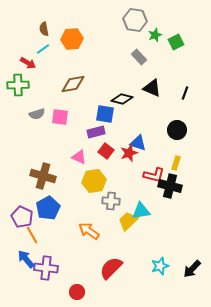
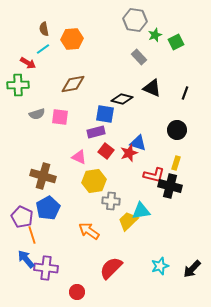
orange line: rotated 12 degrees clockwise
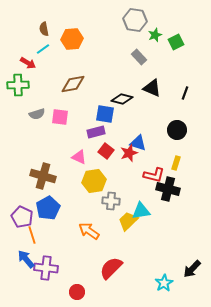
black cross: moved 2 px left, 3 px down
cyan star: moved 4 px right, 17 px down; rotated 12 degrees counterclockwise
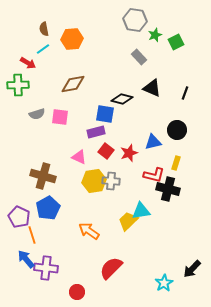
blue triangle: moved 15 px right, 1 px up; rotated 30 degrees counterclockwise
gray cross: moved 20 px up
purple pentagon: moved 3 px left
